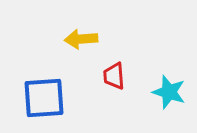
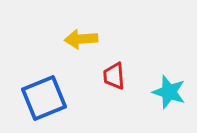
blue square: rotated 18 degrees counterclockwise
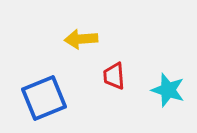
cyan star: moved 1 px left, 2 px up
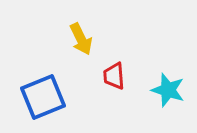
yellow arrow: rotated 112 degrees counterclockwise
blue square: moved 1 px left, 1 px up
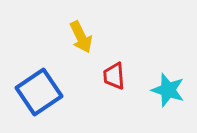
yellow arrow: moved 2 px up
blue square: moved 4 px left, 5 px up; rotated 12 degrees counterclockwise
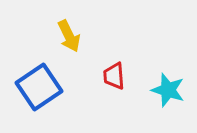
yellow arrow: moved 12 px left, 1 px up
blue square: moved 5 px up
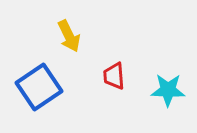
cyan star: rotated 16 degrees counterclockwise
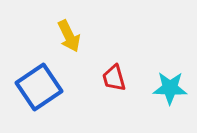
red trapezoid: moved 2 px down; rotated 12 degrees counterclockwise
cyan star: moved 2 px right, 2 px up
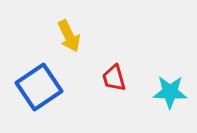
cyan star: moved 4 px down
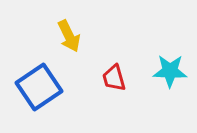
cyan star: moved 21 px up
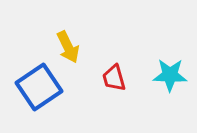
yellow arrow: moved 1 px left, 11 px down
cyan star: moved 4 px down
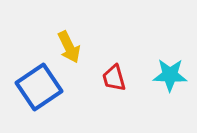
yellow arrow: moved 1 px right
